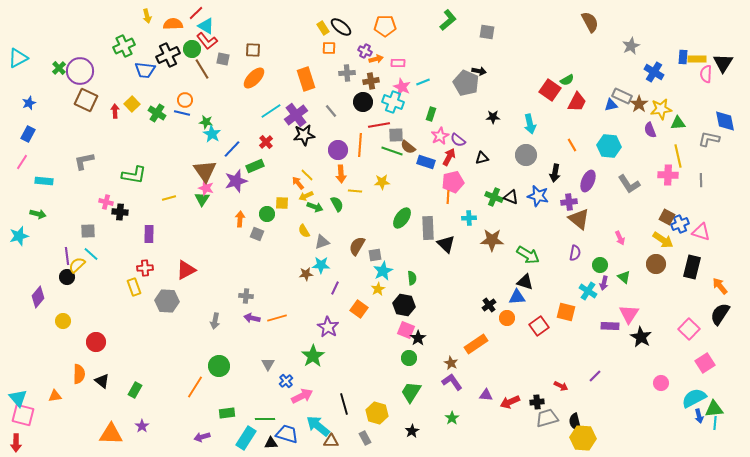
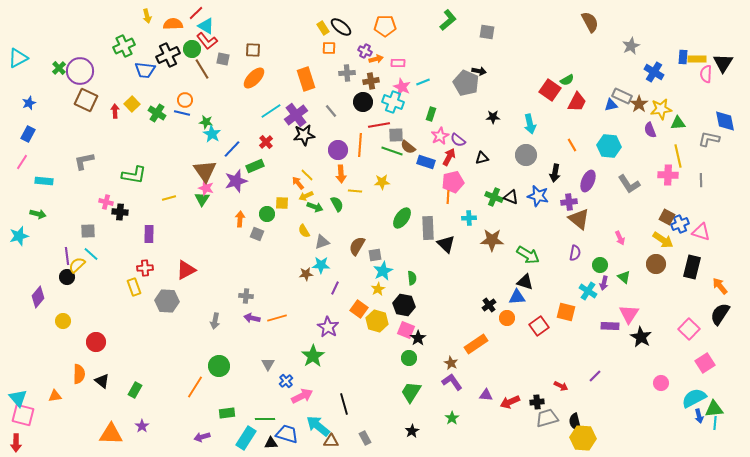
yellow hexagon at (377, 413): moved 92 px up
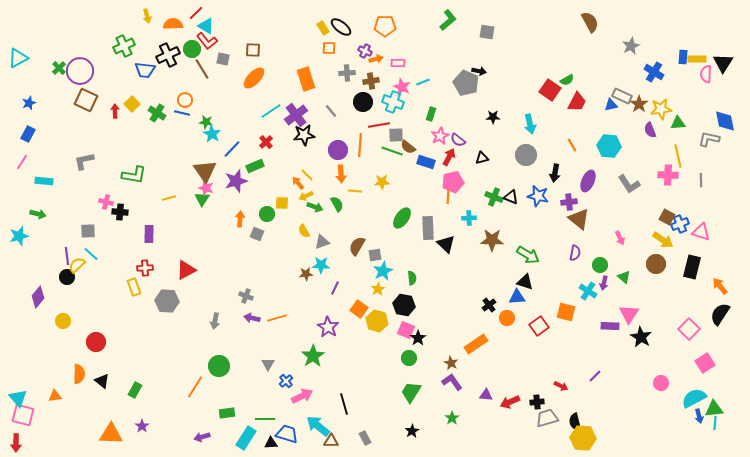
gray cross at (246, 296): rotated 16 degrees clockwise
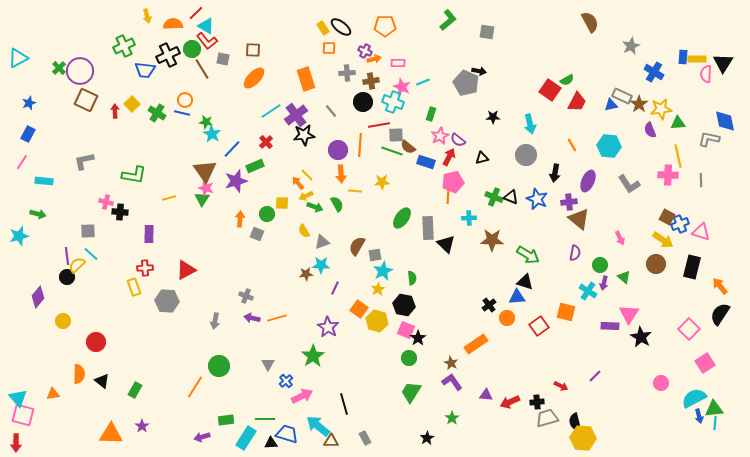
orange arrow at (376, 59): moved 2 px left
blue star at (538, 196): moved 1 px left, 3 px down; rotated 10 degrees clockwise
orange triangle at (55, 396): moved 2 px left, 2 px up
green rectangle at (227, 413): moved 1 px left, 7 px down
black star at (412, 431): moved 15 px right, 7 px down
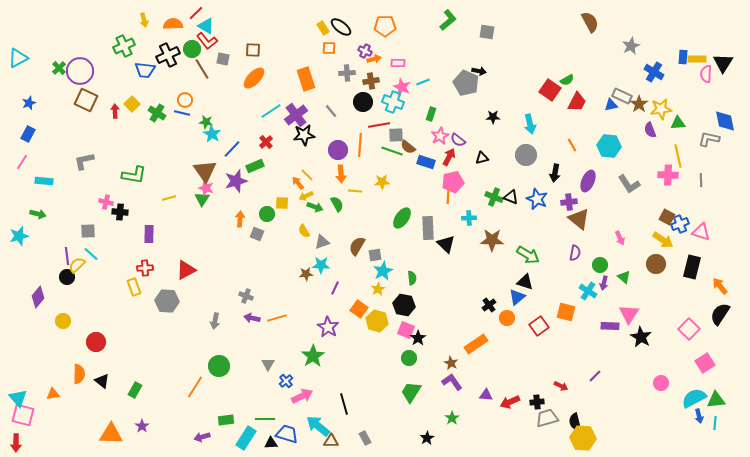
yellow arrow at (147, 16): moved 3 px left, 4 px down
blue triangle at (517, 297): rotated 36 degrees counterclockwise
green triangle at (714, 409): moved 2 px right, 9 px up
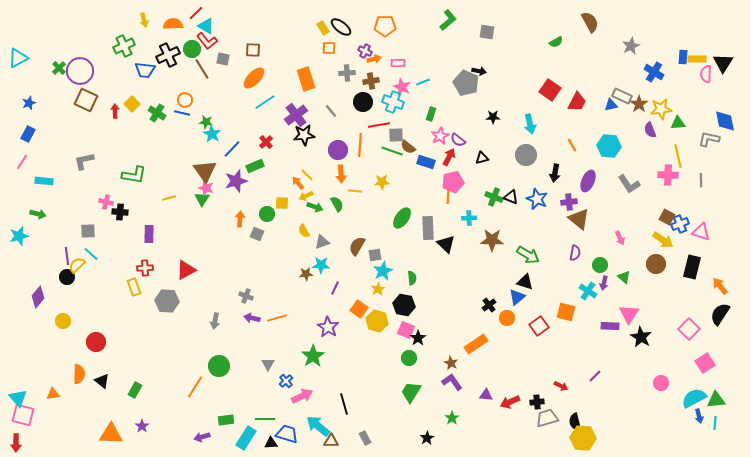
green semicircle at (567, 80): moved 11 px left, 38 px up
cyan line at (271, 111): moved 6 px left, 9 px up
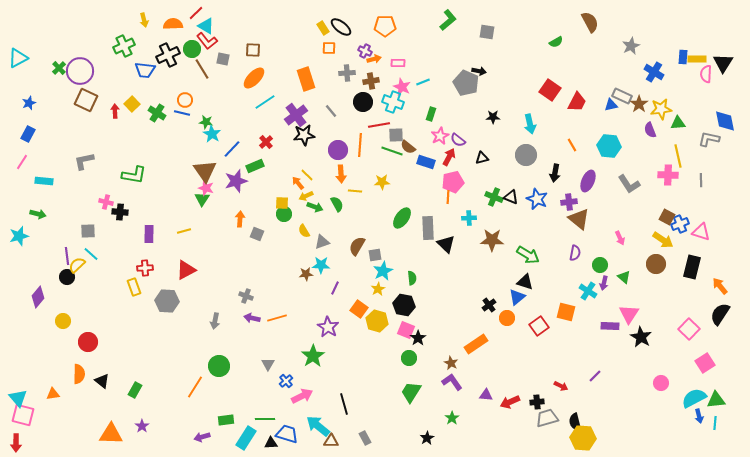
yellow line at (169, 198): moved 15 px right, 33 px down
green circle at (267, 214): moved 17 px right
red circle at (96, 342): moved 8 px left
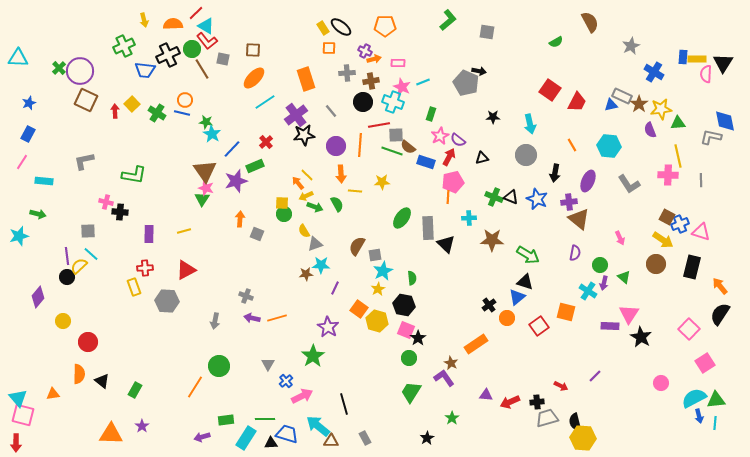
cyan triangle at (18, 58): rotated 30 degrees clockwise
gray L-shape at (709, 139): moved 2 px right, 2 px up
purple circle at (338, 150): moved 2 px left, 4 px up
gray triangle at (322, 242): moved 7 px left, 2 px down
yellow semicircle at (77, 265): moved 2 px right, 1 px down
purple L-shape at (452, 382): moved 8 px left, 4 px up
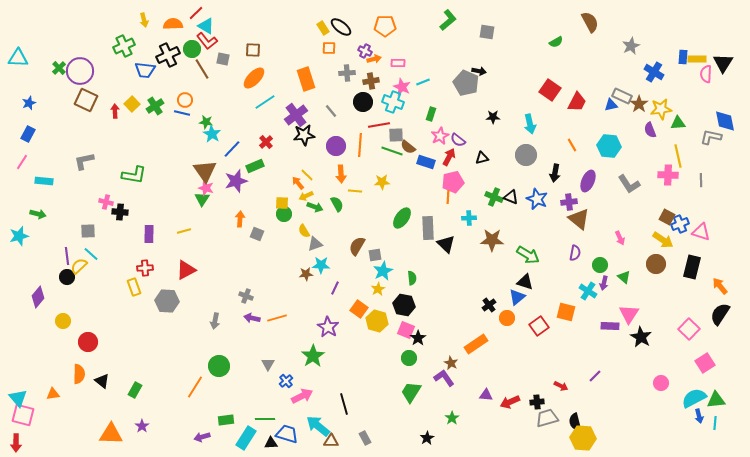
green cross at (157, 113): moved 2 px left, 7 px up; rotated 24 degrees clockwise
